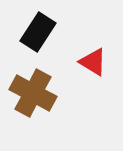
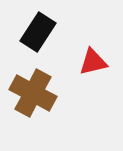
red triangle: rotated 44 degrees counterclockwise
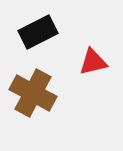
black rectangle: rotated 30 degrees clockwise
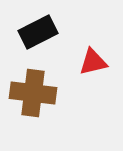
brown cross: rotated 21 degrees counterclockwise
